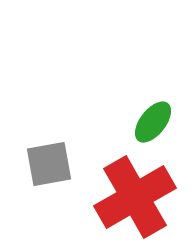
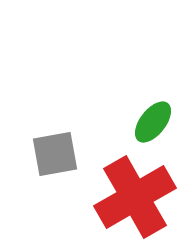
gray square: moved 6 px right, 10 px up
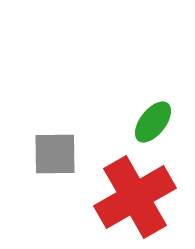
gray square: rotated 9 degrees clockwise
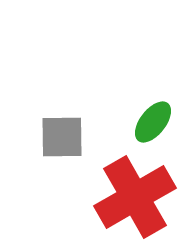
gray square: moved 7 px right, 17 px up
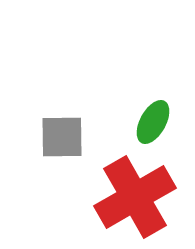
green ellipse: rotated 9 degrees counterclockwise
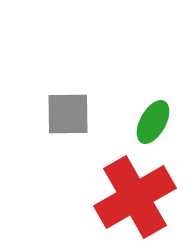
gray square: moved 6 px right, 23 px up
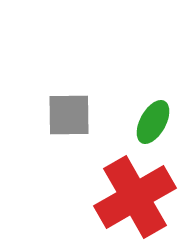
gray square: moved 1 px right, 1 px down
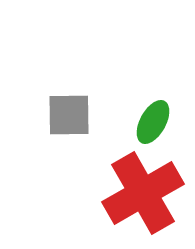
red cross: moved 8 px right, 4 px up
